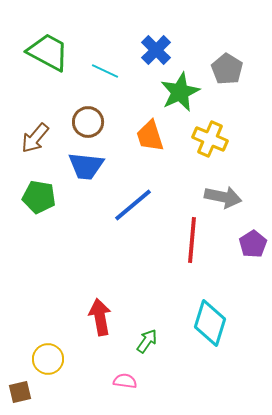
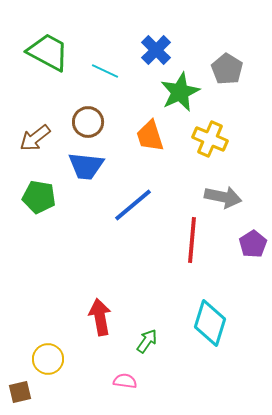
brown arrow: rotated 12 degrees clockwise
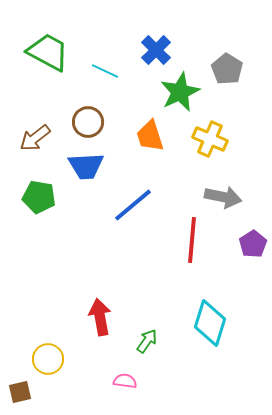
blue trapezoid: rotated 9 degrees counterclockwise
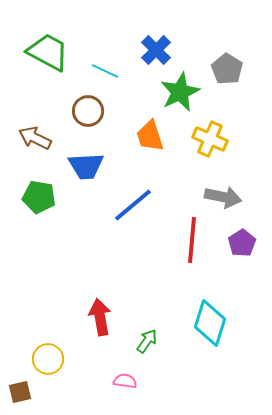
brown circle: moved 11 px up
brown arrow: rotated 64 degrees clockwise
purple pentagon: moved 11 px left, 1 px up
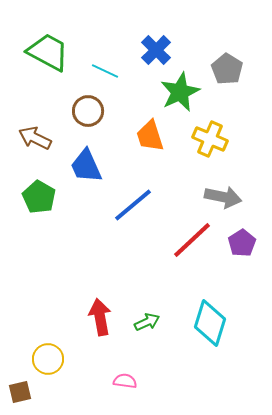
blue trapezoid: rotated 69 degrees clockwise
green pentagon: rotated 20 degrees clockwise
red line: rotated 42 degrees clockwise
green arrow: moved 19 px up; rotated 30 degrees clockwise
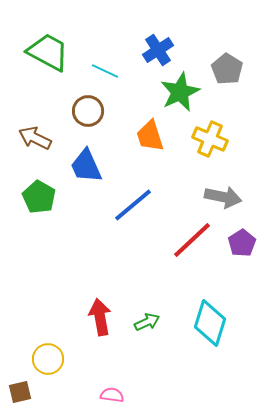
blue cross: moved 2 px right; rotated 12 degrees clockwise
pink semicircle: moved 13 px left, 14 px down
